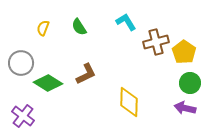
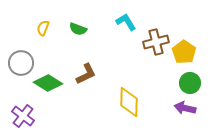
green semicircle: moved 1 px left, 2 px down; rotated 36 degrees counterclockwise
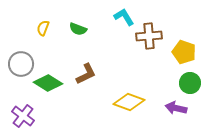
cyan L-shape: moved 2 px left, 5 px up
brown cross: moved 7 px left, 6 px up; rotated 10 degrees clockwise
yellow pentagon: rotated 15 degrees counterclockwise
gray circle: moved 1 px down
yellow diamond: rotated 72 degrees counterclockwise
purple arrow: moved 9 px left
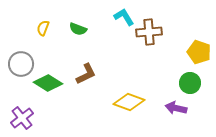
brown cross: moved 4 px up
yellow pentagon: moved 15 px right
purple cross: moved 1 px left, 2 px down; rotated 15 degrees clockwise
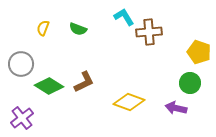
brown L-shape: moved 2 px left, 8 px down
green diamond: moved 1 px right, 3 px down
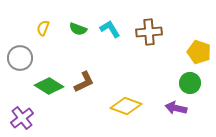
cyan L-shape: moved 14 px left, 12 px down
gray circle: moved 1 px left, 6 px up
yellow diamond: moved 3 px left, 4 px down
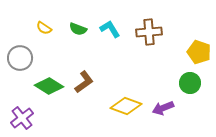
yellow semicircle: moved 1 px right; rotated 77 degrees counterclockwise
brown L-shape: rotated 10 degrees counterclockwise
purple arrow: moved 13 px left; rotated 35 degrees counterclockwise
